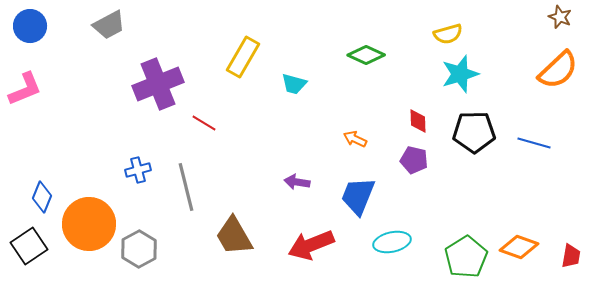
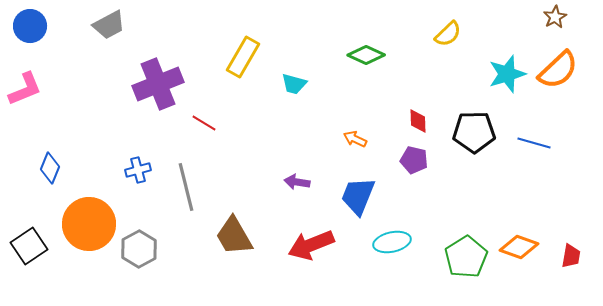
brown star: moved 5 px left; rotated 20 degrees clockwise
yellow semicircle: rotated 28 degrees counterclockwise
cyan star: moved 47 px right
blue diamond: moved 8 px right, 29 px up
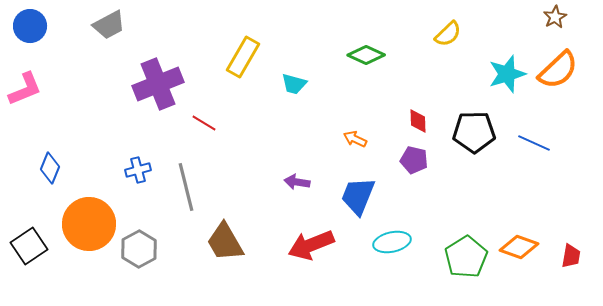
blue line: rotated 8 degrees clockwise
brown trapezoid: moved 9 px left, 6 px down
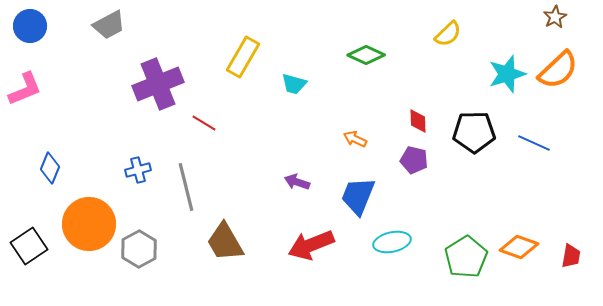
purple arrow: rotated 10 degrees clockwise
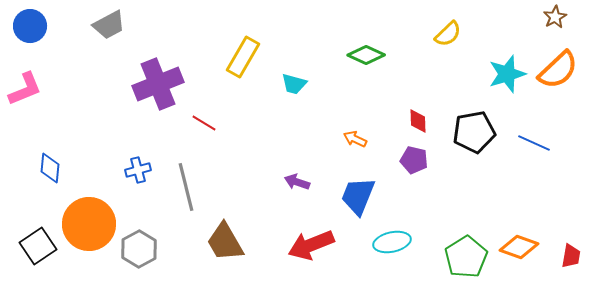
black pentagon: rotated 9 degrees counterclockwise
blue diamond: rotated 16 degrees counterclockwise
black square: moved 9 px right
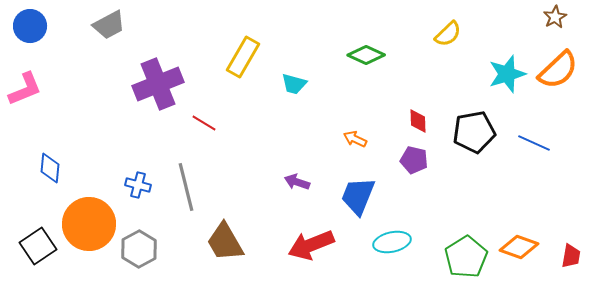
blue cross: moved 15 px down; rotated 30 degrees clockwise
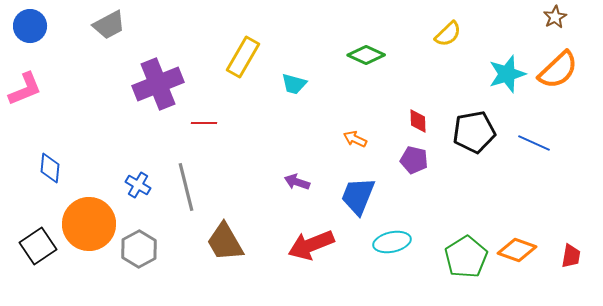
red line: rotated 30 degrees counterclockwise
blue cross: rotated 15 degrees clockwise
orange diamond: moved 2 px left, 3 px down
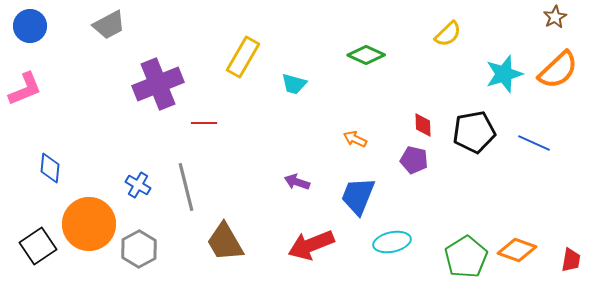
cyan star: moved 3 px left
red diamond: moved 5 px right, 4 px down
red trapezoid: moved 4 px down
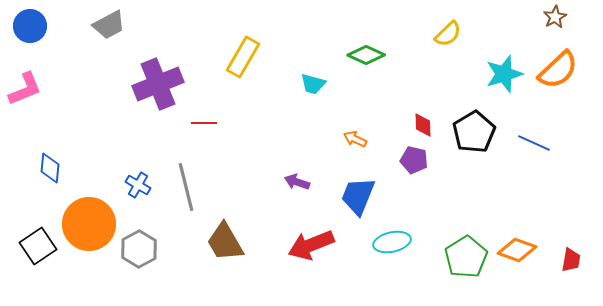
cyan trapezoid: moved 19 px right
black pentagon: rotated 21 degrees counterclockwise
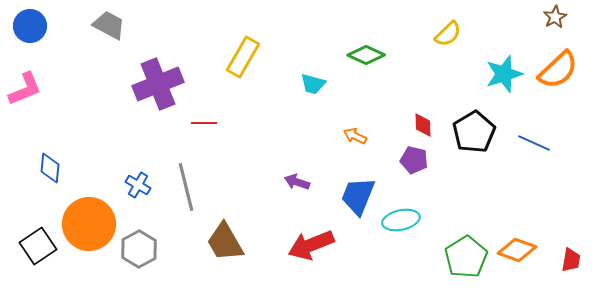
gray trapezoid: rotated 124 degrees counterclockwise
orange arrow: moved 3 px up
cyan ellipse: moved 9 px right, 22 px up
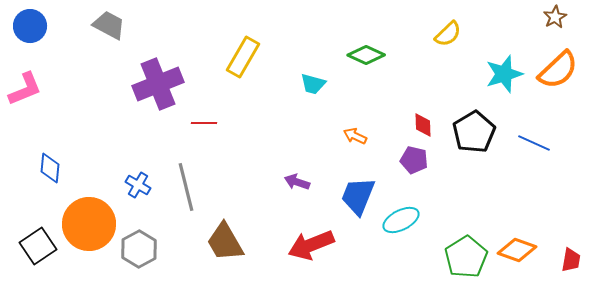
cyan ellipse: rotated 15 degrees counterclockwise
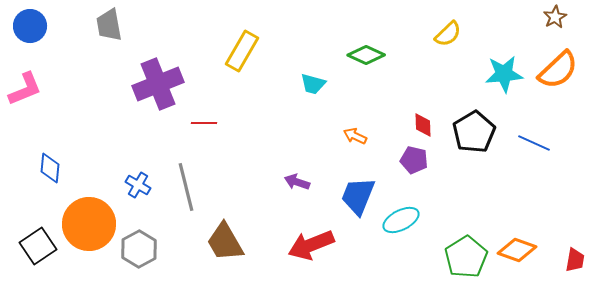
gray trapezoid: rotated 128 degrees counterclockwise
yellow rectangle: moved 1 px left, 6 px up
cyan star: rotated 12 degrees clockwise
red trapezoid: moved 4 px right
